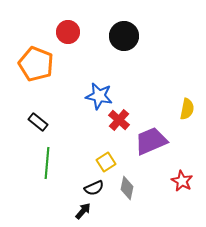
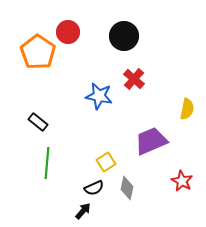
orange pentagon: moved 2 px right, 12 px up; rotated 12 degrees clockwise
red cross: moved 15 px right, 41 px up
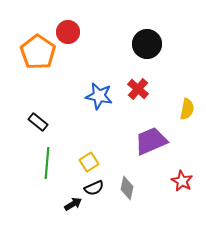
black circle: moved 23 px right, 8 px down
red cross: moved 4 px right, 10 px down
yellow square: moved 17 px left
black arrow: moved 10 px left, 7 px up; rotated 18 degrees clockwise
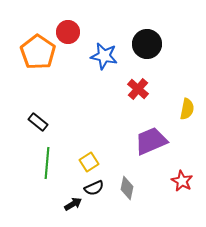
blue star: moved 5 px right, 40 px up
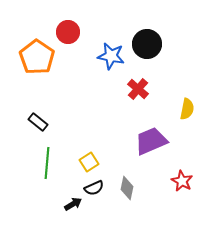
orange pentagon: moved 1 px left, 5 px down
blue star: moved 7 px right
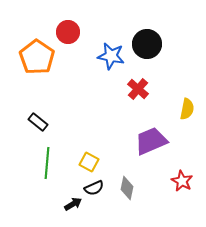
yellow square: rotated 30 degrees counterclockwise
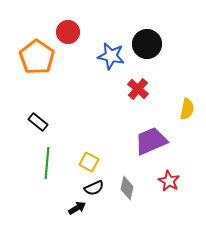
red star: moved 13 px left
black arrow: moved 4 px right, 4 px down
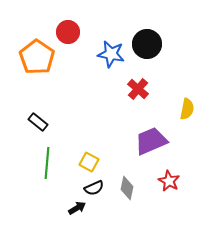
blue star: moved 2 px up
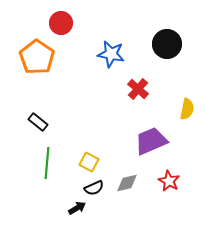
red circle: moved 7 px left, 9 px up
black circle: moved 20 px right
gray diamond: moved 5 px up; rotated 65 degrees clockwise
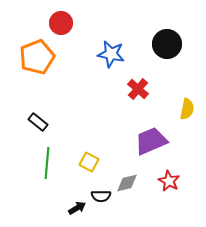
orange pentagon: rotated 16 degrees clockwise
black semicircle: moved 7 px right, 8 px down; rotated 24 degrees clockwise
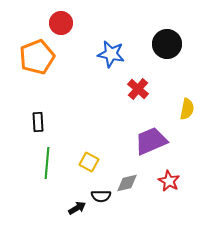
black rectangle: rotated 48 degrees clockwise
